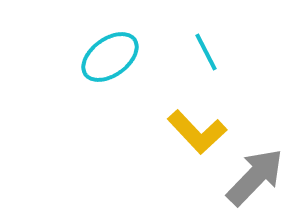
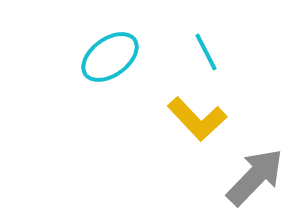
yellow L-shape: moved 13 px up
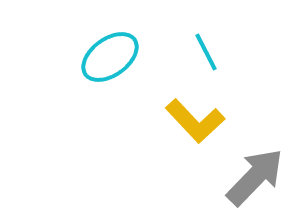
yellow L-shape: moved 2 px left, 2 px down
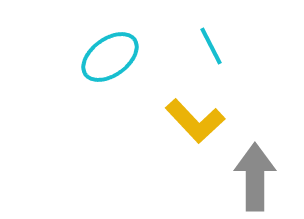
cyan line: moved 5 px right, 6 px up
gray arrow: rotated 44 degrees counterclockwise
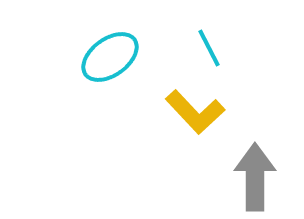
cyan line: moved 2 px left, 2 px down
yellow L-shape: moved 9 px up
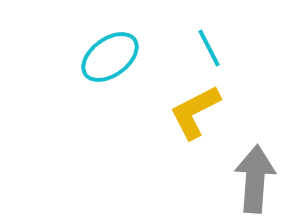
yellow L-shape: rotated 106 degrees clockwise
gray arrow: moved 2 px down; rotated 4 degrees clockwise
